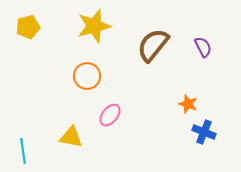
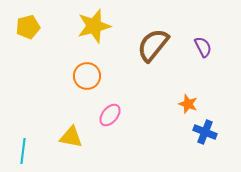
blue cross: moved 1 px right
cyan line: rotated 15 degrees clockwise
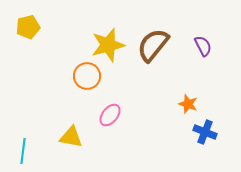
yellow star: moved 14 px right, 19 px down
purple semicircle: moved 1 px up
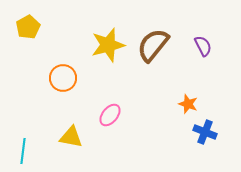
yellow pentagon: rotated 15 degrees counterclockwise
orange circle: moved 24 px left, 2 px down
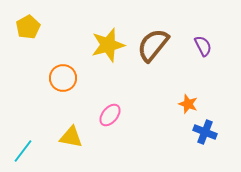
cyan line: rotated 30 degrees clockwise
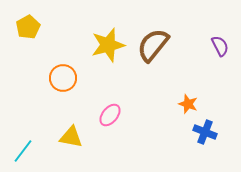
purple semicircle: moved 17 px right
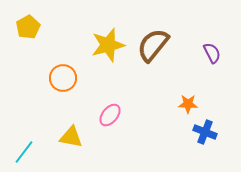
purple semicircle: moved 8 px left, 7 px down
orange star: rotated 18 degrees counterclockwise
cyan line: moved 1 px right, 1 px down
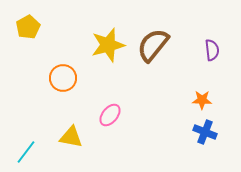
purple semicircle: moved 3 px up; rotated 20 degrees clockwise
orange star: moved 14 px right, 4 px up
cyan line: moved 2 px right
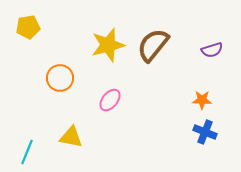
yellow pentagon: rotated 20 degrees clockwise
purple semicircle: rotated 80 degrees clockwise
orange circle: moved 3 px left
pink ellipse: moved 15 px up
cyan line: moved 1 px right; rotated 15 degrees counterclockwise
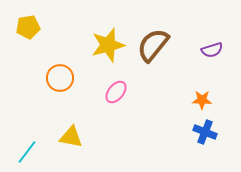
pink ellipse: moved 6 px right, 8 px up
cyan line: rotated 15 degrees clockwise
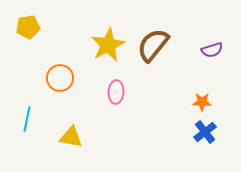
yellow star: rotated 12 degrees counterclockwise
pink ellipse: rotated 35 degrees counterclockwise
orange star: moved 2 px down
blue cross: rotated 30 degrees clockwise
cyan line: moved 33 px up; rotated 25 degrees counterclockwise
